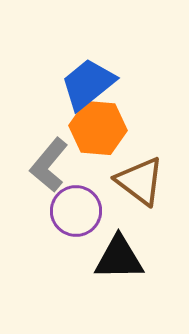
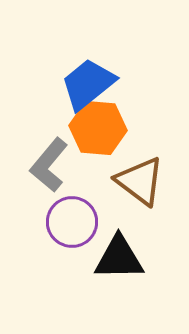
purple circle: moved 4 px left, 11 px down
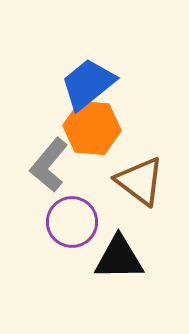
orange hexagon: moved 6 px left
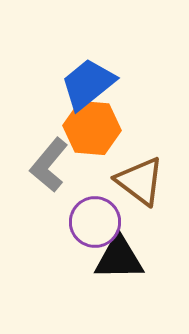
purple circle: moved 23 px right
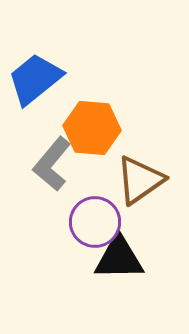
blue trapezoid: moved 53 px left, 5 px up
gray L-shape: moved 3 px right, 1 px up
brown triangle: moved 1 px up; rotated 48 degrees clockwise
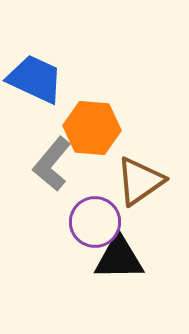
blue trapezoid: rotated 64 degrees clockwise
brown triangle: moved 1 px down
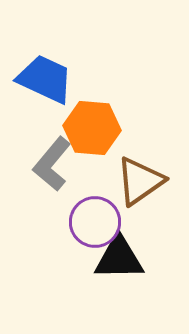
blue trapezoid: moved 10 px right
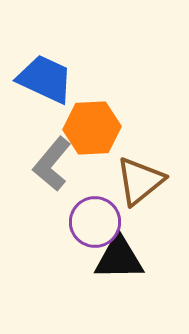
orange hexagon: rotated 8 degrees counterclockwise
brown triangle: rotated 4 degrees counterclockwise
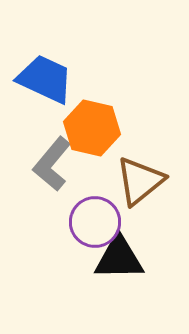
orange hexagon: rotated 16 degrees clockwise
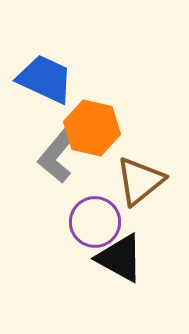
gray L-shape: moved 5 px right, 8 px up
black triangle: moved 1 px right; rotated 30 degrees clockwise
